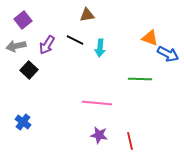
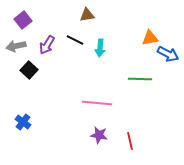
orange triangle: rotated 30 degrees counterclockwise
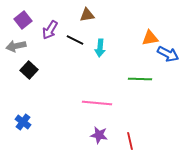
purple arrow: moved 3 px right, 15 px up
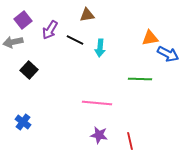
gray arrow: moved 3 px left, 4 px up
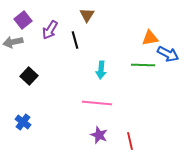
brown triangle: rotated 49 degrees counterclockwise
black line: rotated 48 degrees clockwise
cyan arrow: moved 1 px right, 22 px down
black square: moved 6 px down
green line: moved 3 px right, 14 px up
purple star: rotated 12 degrees clockwise
